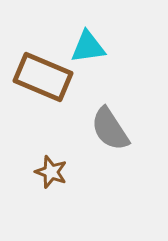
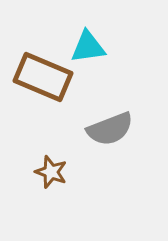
gray semicircle: rotated 78 degrees counterclockwise
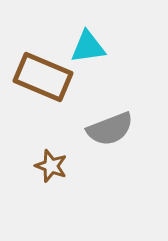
brown star: moved 6 px up
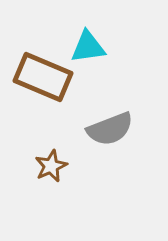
brown star: rotated 28 degrees clockwise
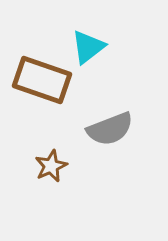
cyan triangle: rotated 30 degrees counterclockwise
brown rectangle: moved 1 px left, 3 px down; rotated 4 degrees counterclockwise
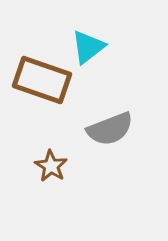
brown star: rotated 16 degrees counterclockwise
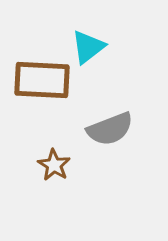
brown rectangle: rotated 16 degrees counterclockwise
brown star: moved 3 px right, 1 px up
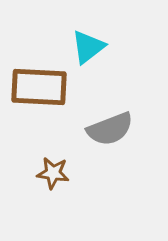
brown rectangle: moved 3 px left, 7 px down
brown star: moved 1 px left, 8 px down; rotated 24 degrees counterclockwise
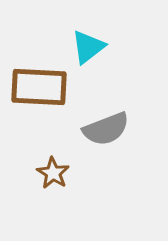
gray semicircle: moved 4 px left
brown star: rotated 24 degrees clockwise
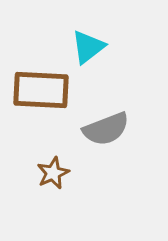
brown rectangle: moved 2 px right, 3 px down
brown star: rotated 16 degrees clockwise
